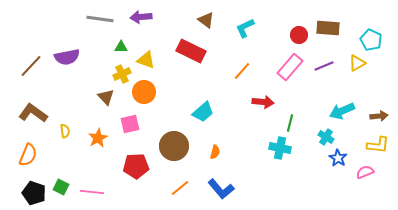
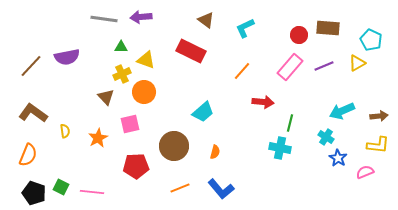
gray line at (100, 19): moved 4 px right
orange line at (180, 188): rotated 18 degrees clockwise
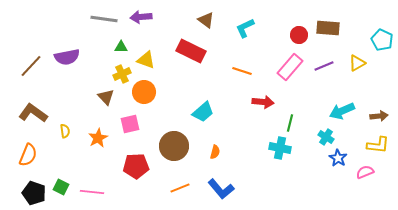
cyan pentagon at (371, 40): moved 11 px right
orange line at (242, 71): rotated 66 degrees clockwise
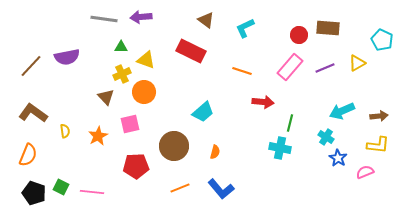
purple line at (324, 66): moved 1 px right, 2 px down
orange star at (98, 138): moved 2 px up
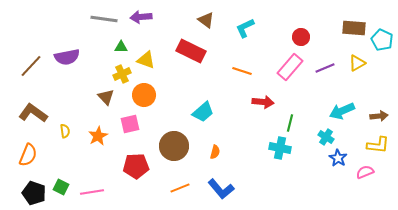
brown rectangle at (328, 28): moved 26 px right
red circle at (299, 35): moved 2 px right, 2 px down
orange circle at (144, 92): moved 3 px down
pink line at (92, 192): rotated 15 degrees counterclockwise
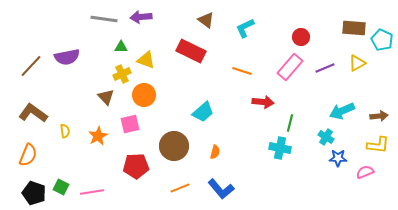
blue star at (338, 158): rotated 30 degrees counterclockwise
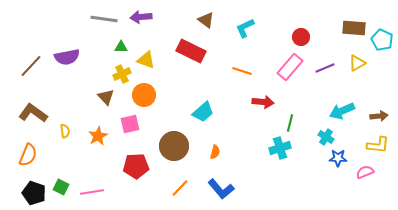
cyan cross at (280, 148): rotated 30 degrees counterclockwise
orange line at (180, 188): rotated 24 degrees counterclockwise
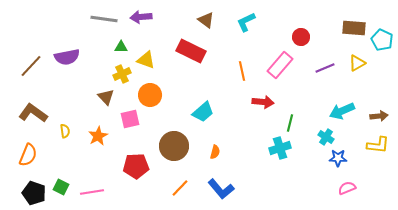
cyan L-shape at (245, 28): moved 1 px right, 6 px up
pink rectangle at (290, 67): moved 10 px left, 2 px up
orange line at (242, 71): rotated 60 degrees clockwise
orange circle at (144, 95): moved 6 px right
pink square at (130, 124): moved 5 px up
pink semicircle at (365, 172): moved 18 px left, 16 px down
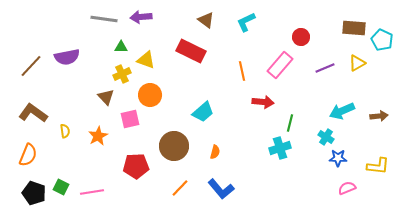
yellow L-shape at (378, 145): moved 21 px down
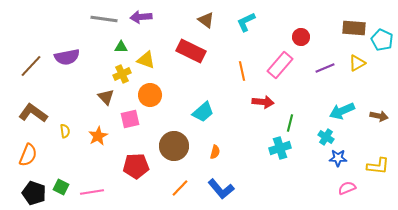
brown arrow at (379, 116): rotated 18 degrees clockwise
